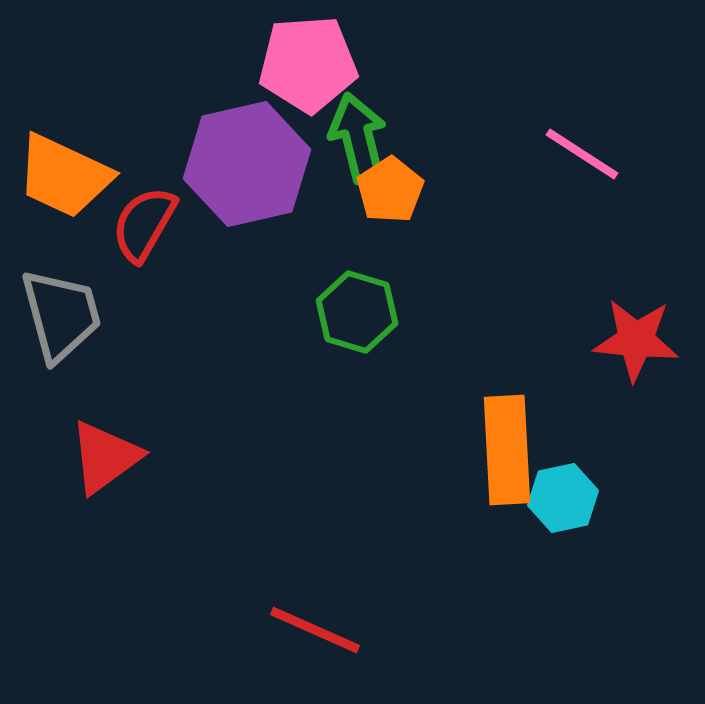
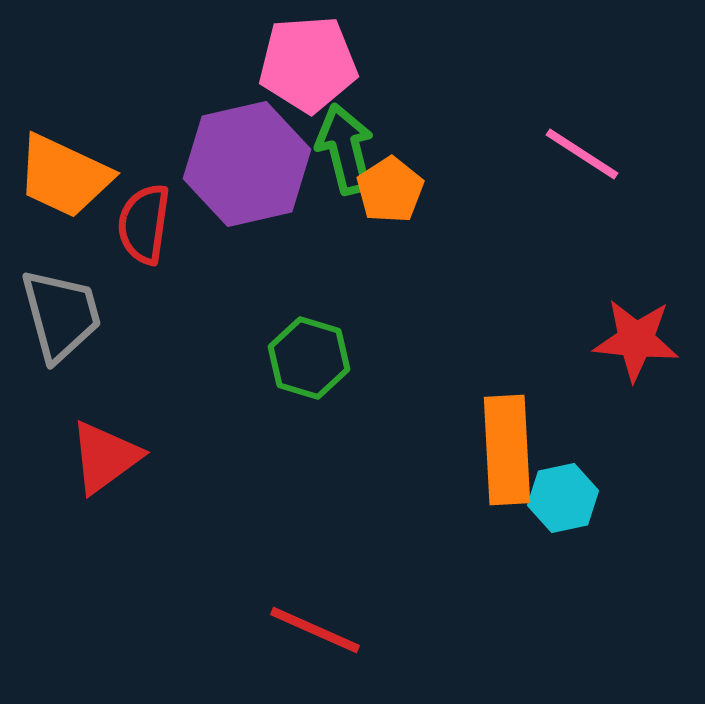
green arrow: moved 13 px left, 11 px down
red semicircle: rotated 22 degrees counterclockwise
green hexagon: moved 48 px left, 46 px down
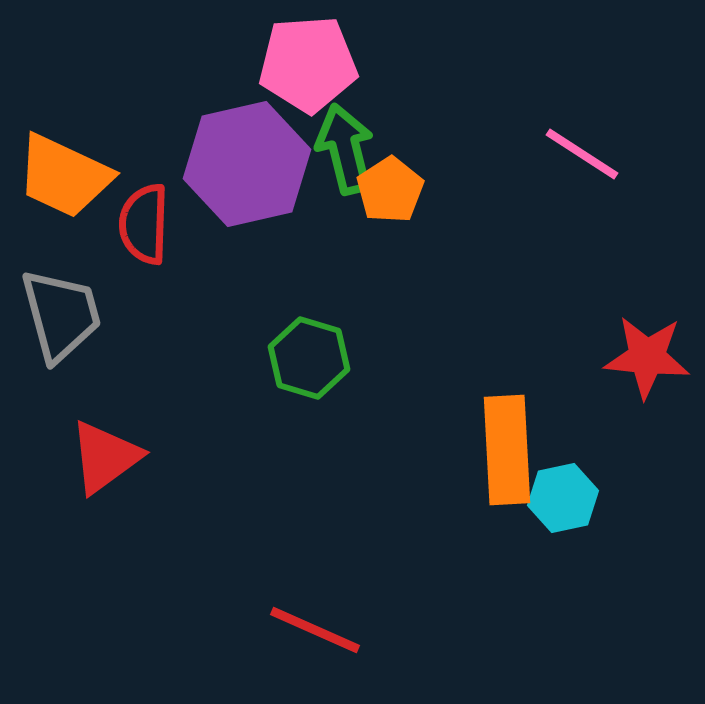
red semicircle: rotated 6 degrees counterclockwise
red star: moved 11 px right, 17 px down
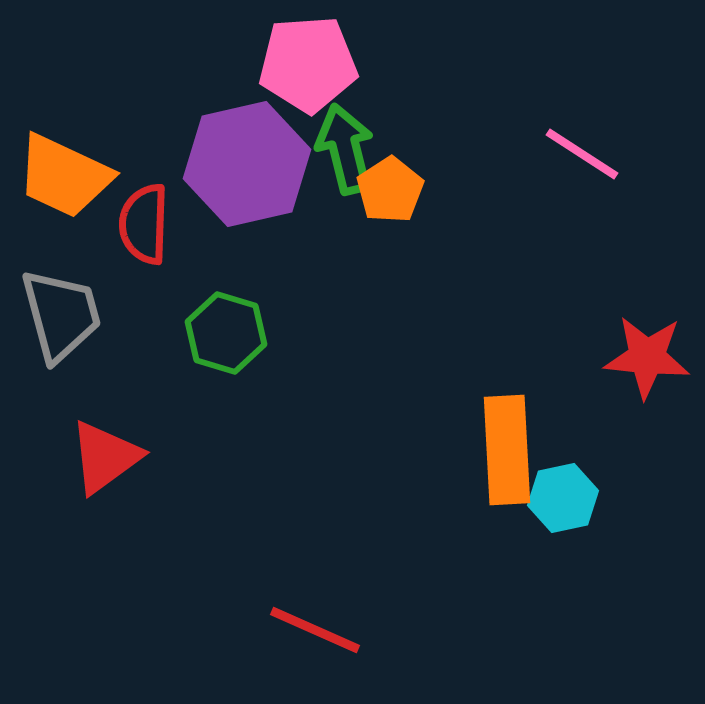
green hexagon: moved 83 px left, 25 px up
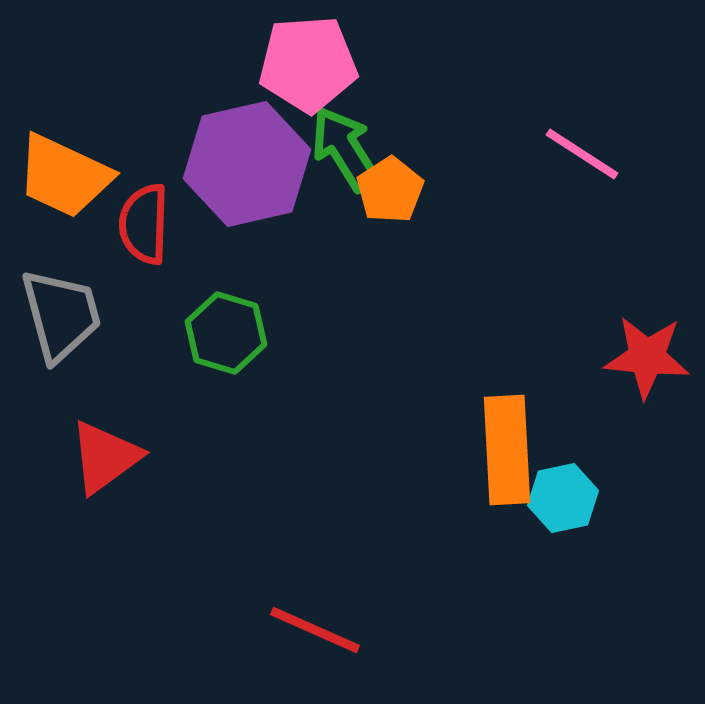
green arrow: rotated 18 degrees counterclockwise
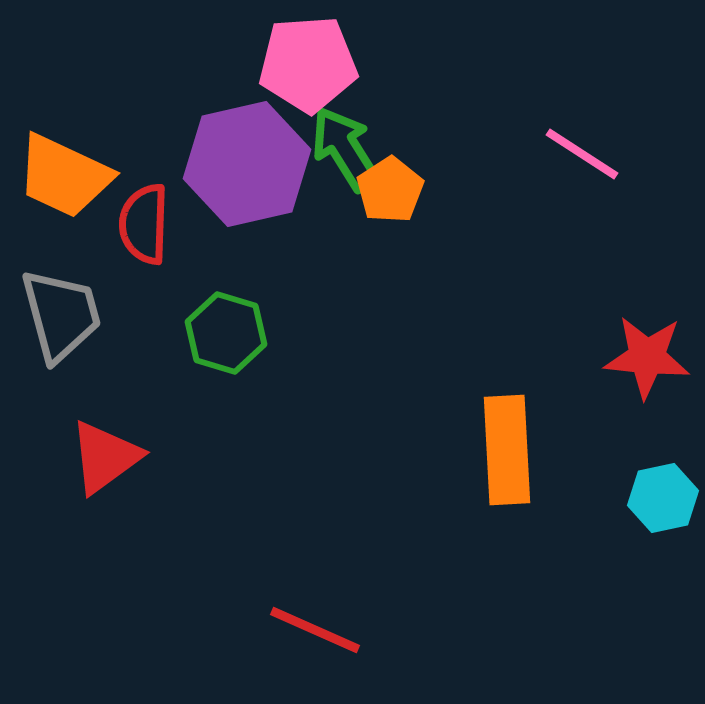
cyan hexagon: moved 100 px right
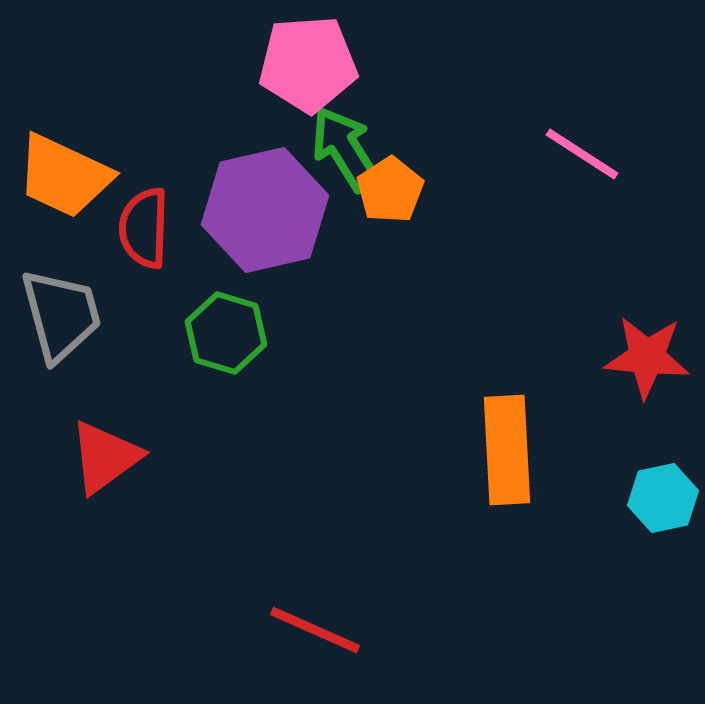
purple hexagon: moved 18 px right, 46 px down
red semicircle: moved 4 px down
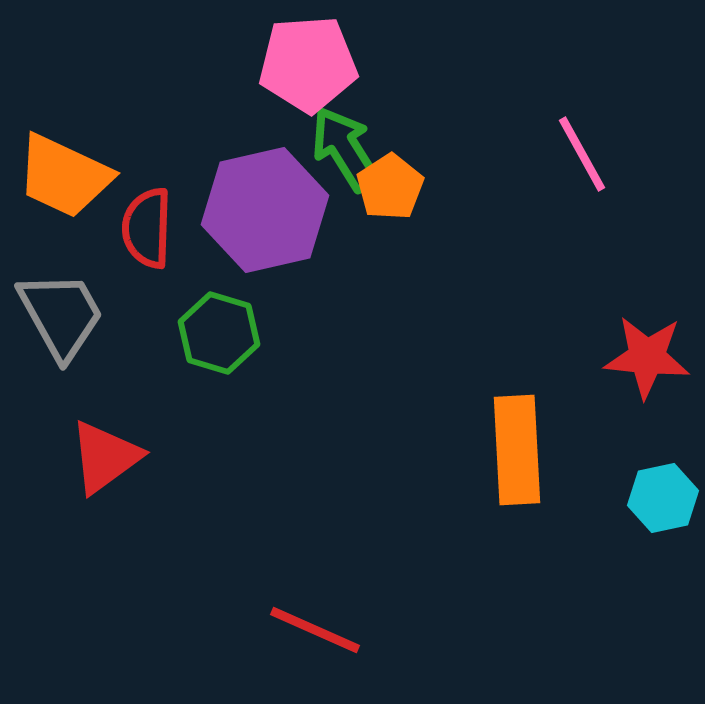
pink line: rotated 28 degrees clockwise
orange pentagon: moved 3 px up
red semicircle: moved 3 px right
gray trapezoid: rotated 14 degrees counterclockwise
green hexagon: moved 7 px left
orange rectangle: moved 10 px right
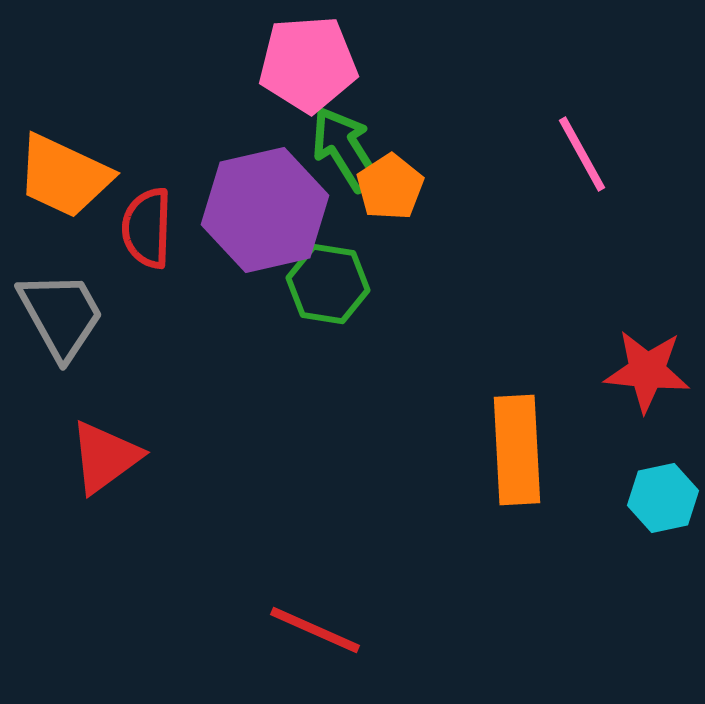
green hexagon: moved 109 px right, 49 px up; rotated 8 degrees counterclockwise
red star: moved 14 px down
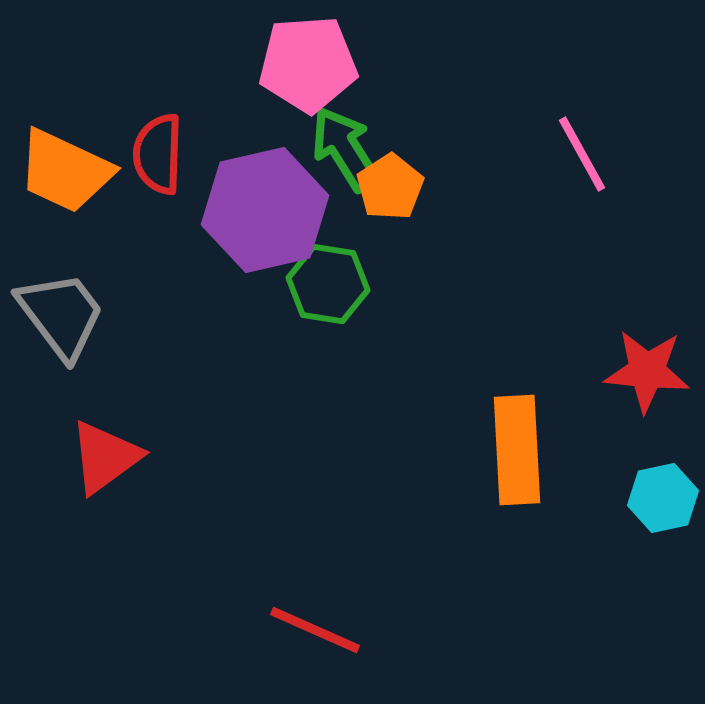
orange trapezoid: moved 1 px right, 5 px up
red semicircle: moved 11 px right, 74 px up
gray trapezoid: rotated 8 degrees counterclockwise
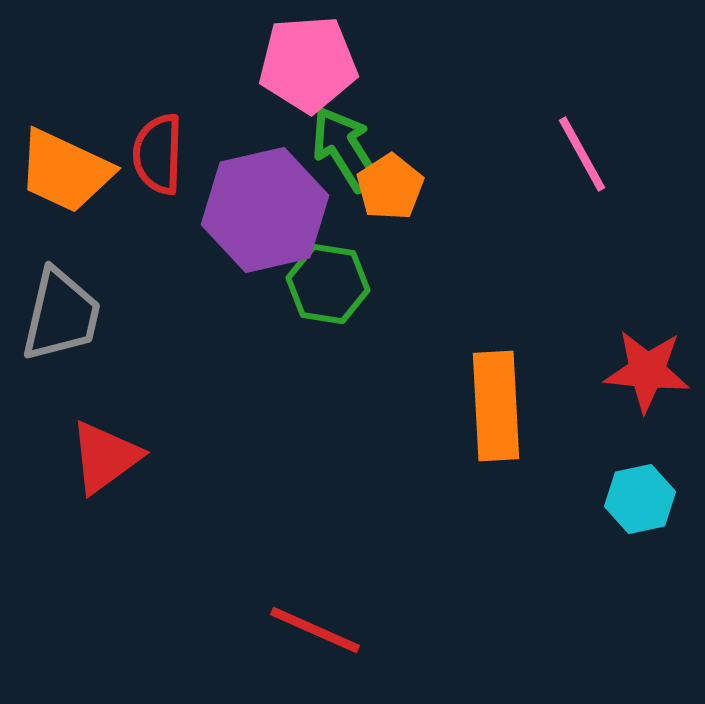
gray trapezoid: rotated 50 degrees clockwise
orange rectangle: moved 21 px left, 44 px up
cyan hexagon: moved 23 px left, 1 px down
